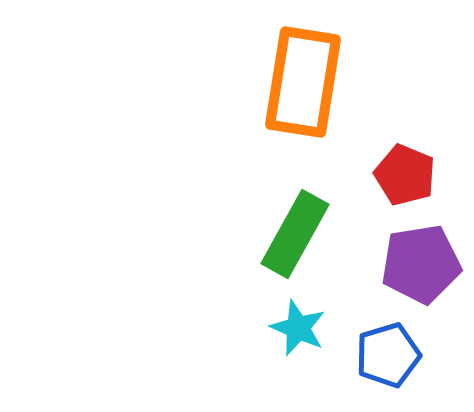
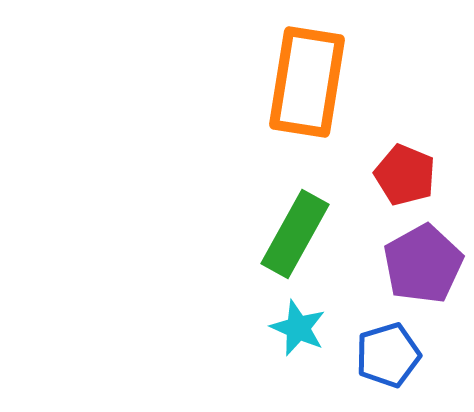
orange rectangle: moved 4 px right
purple pentagon: moved 2 px right; rotated 20 degrees counterclockwise
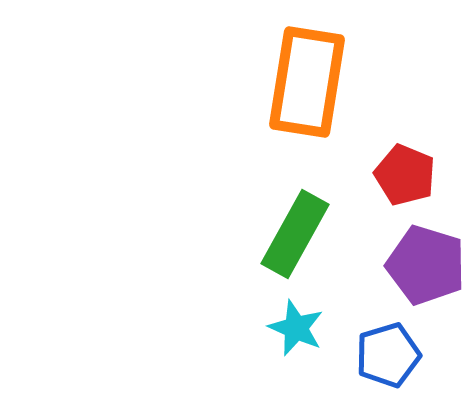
purple pentagon: moved 3 px right, 1 px down; rotated 26 degrees counterclockwise
cyan star: moved 2 px left
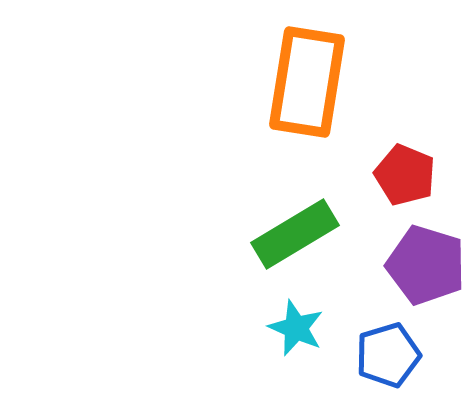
green rectangle: rotated 30 degrees clockwise
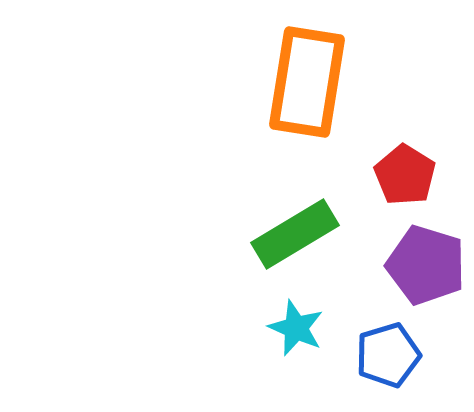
red pentagon: rotated 10 degrees clockwise
